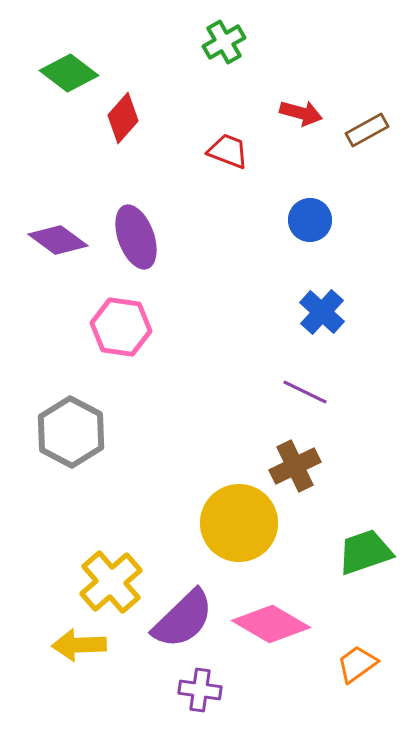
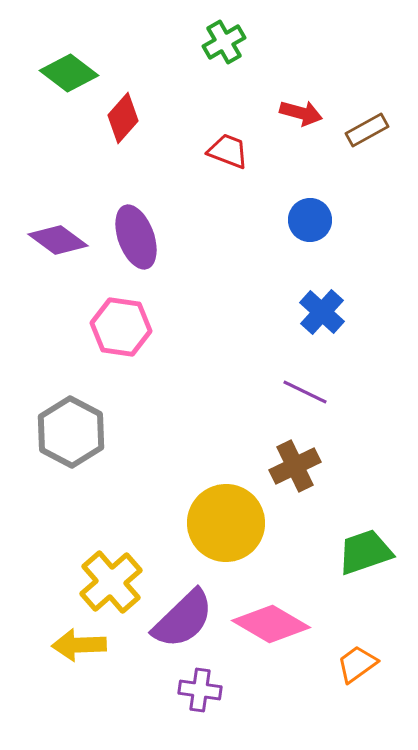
yellow circle: moved 13 px left
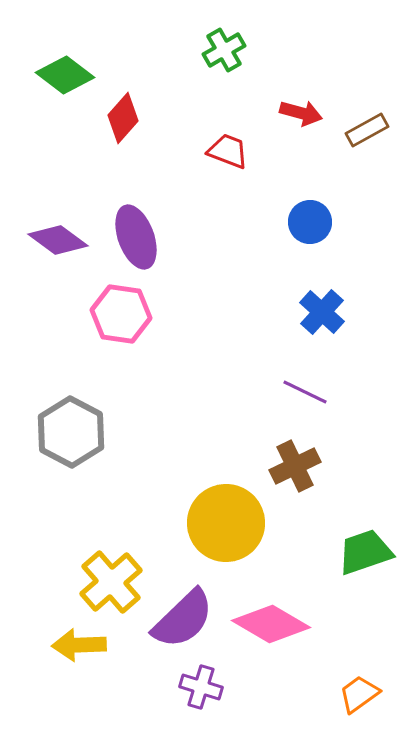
green cross: moved 8 px down
green diamond: moved 4 px left, 2 px down
blue circle: moved 2 px down
pink hexagon: moved 13 px up
orange trapezoid: moved 2 px right, 30 px down
purple cross: moved 1 px right, 3 px up; rotated 9 degrees clockwise
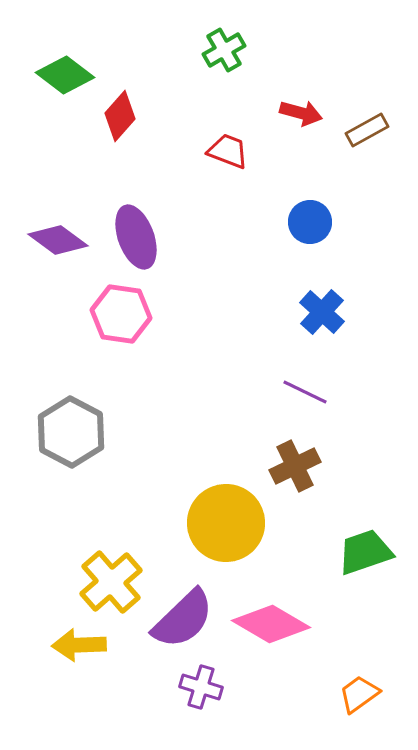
red diamond: moved 3 px left, 2 px up
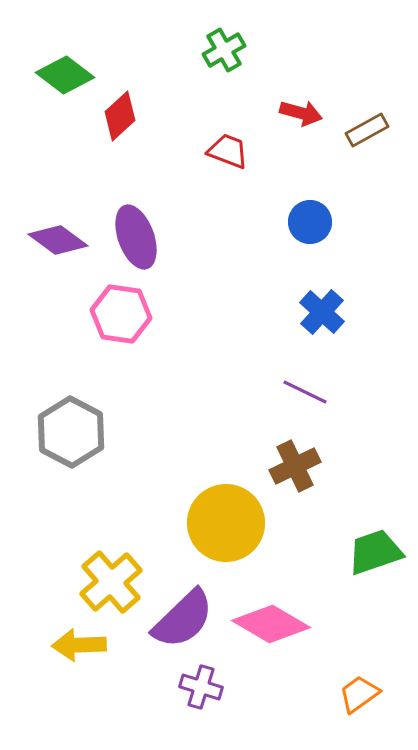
red diamond: rotated 6 degrees clockwise
green trapezoid: moved 10 px right
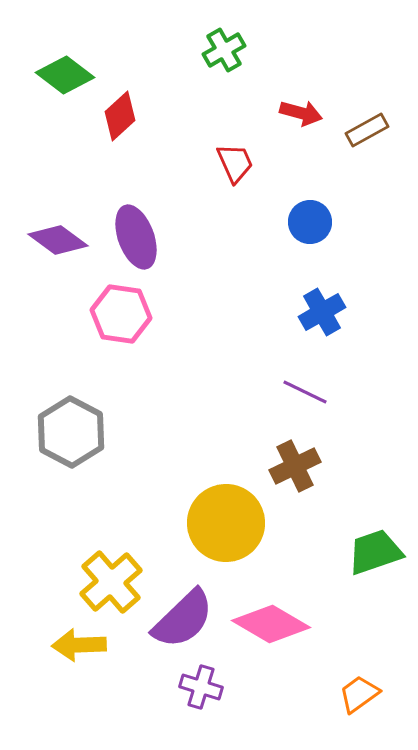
red trapezoid: moved 7 px right, 12 px down; rotated 45 degrees clockwise
blue cross: rotated 18 degrees clockwise
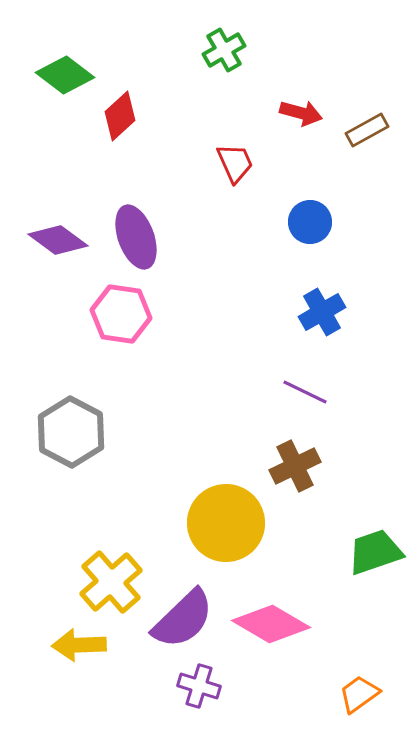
purple cross: moved 2 px left, 1 px up
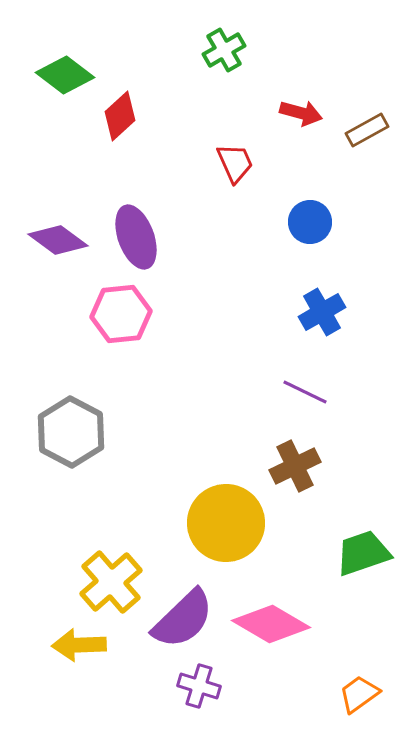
pink hexagon: rotated 14 degrees counterclockwise
green trapezoid: moved 12 px left, 1 px down
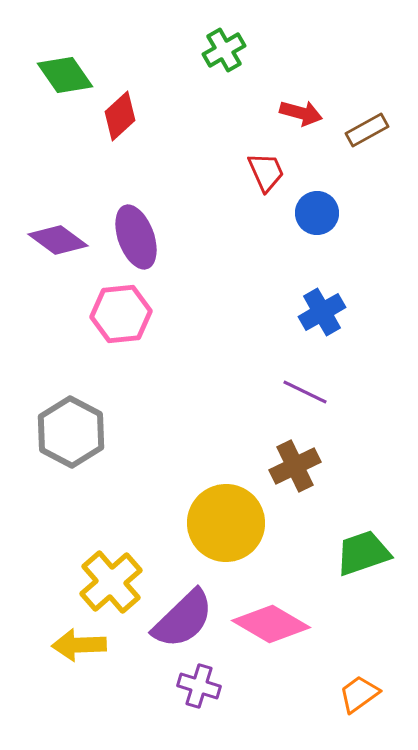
green diamond: rotated 18 degrees clockwise
red trapezoid: moved 31 px right, 9 px down
blue circle: moved 7 px right, 9 px up
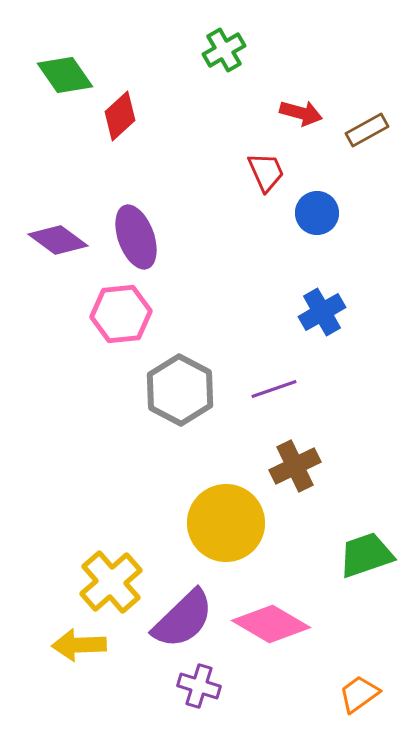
purple line: moved 31 px left, 3 px up; rotated 45 degrees counterclockwise
gray hexagon: moved 109 px right, 42 px up
green trapezoid: moved 3 px right, 2 px down
